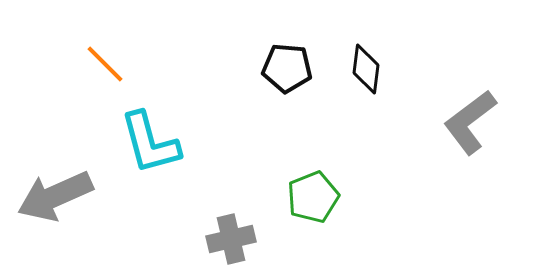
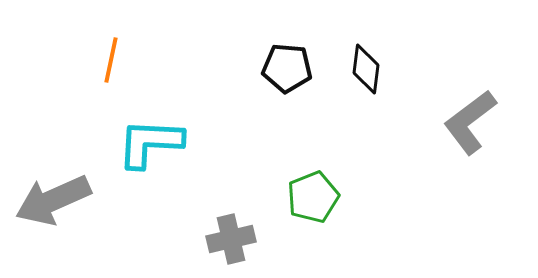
orange line: moved 6 px right, 4 px up; rotated 57 degrees clockwise
cyan L-shape: rotated 108 degrees clockwise
gray arrow: moved 2 px left, 4 px down
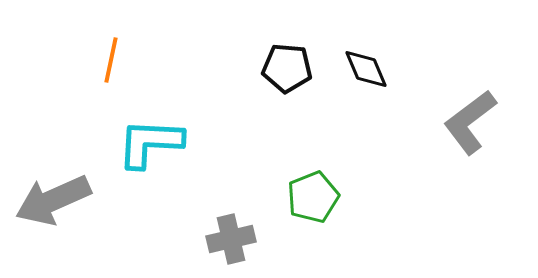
black diamond: rotated 30 degrees counterclockwise
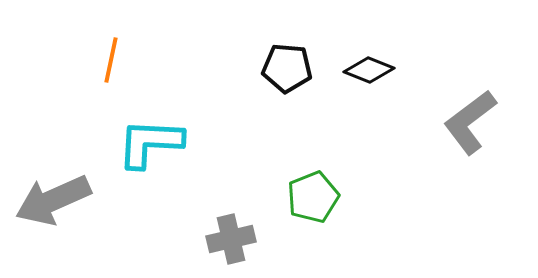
black diamond: moved 3 px right, 1 px down; rotated 45 degrees counterclockwise
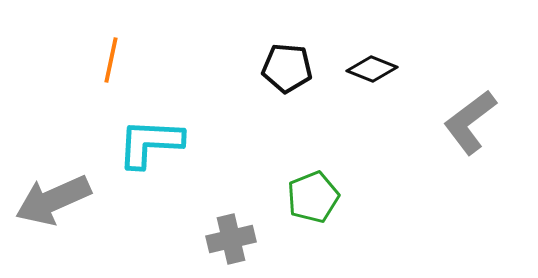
black diamond: moved 3 px right, 1 px up
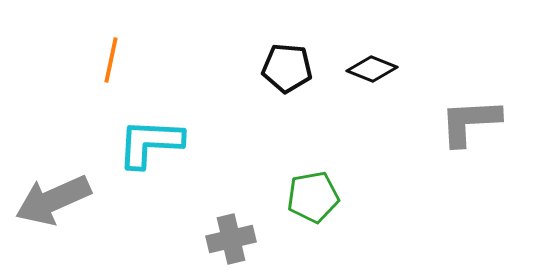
gray L-shape: rotated 34 degrees clockwise
green pentagon: rotated 12 degrees clockwise
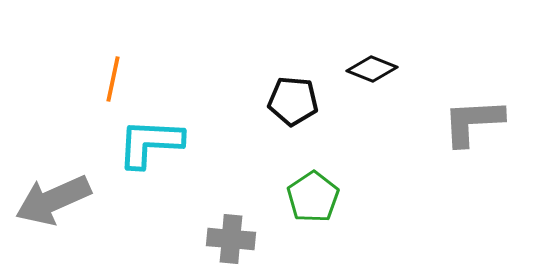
orange line: moved 2 px right, 19 px down
black pentagon: moved 6 px right, 33 px down
gray L-shape: moved 3 px right
green pentagon: rotated 24 degrees counterclockwise
gray cross: rotated 18 degrees clockwise
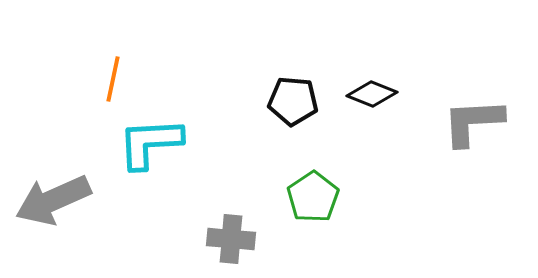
black diamond: moved 25 px down
cyan L-shape: rotated 6 degrees counterclockwise
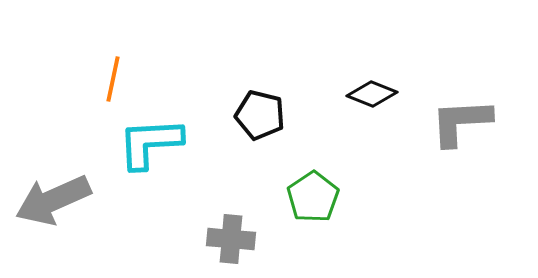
black pentagon: moved 33 px left, 14 px down; rotated 9 degrees clockwise
gray L-shape: moved 12 px left
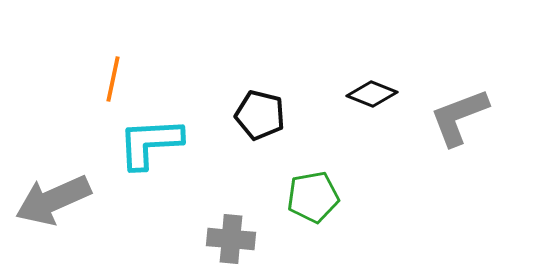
gray L-shape: moved 2 px left, 5 px up; rotated 18 degrees counterclockwise
green pentagon: rotated 24 degrees clockwise
